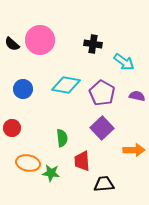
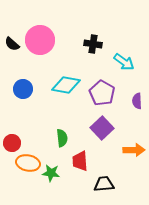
purple semicircle: moved 5 px down; rotated 105 degrees counterclockwise
red circle: moved 15 px down
red trapezoid: moved 2 px left
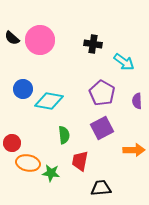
black semicircle: moved 6 px up
cyan diamond: moved 17 px left, 16 px down
purple square: rotated 15 degrees clockwise
green semicircle: moved 2 px right, 3 px up
red trapezoid: rotated 15 degrees clockwise
black trapezoid: moved 3 px left, 4 px down
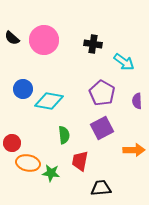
pink circle: moved 4 px right
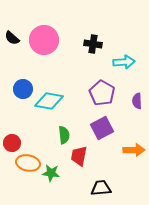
cyan arrow: rotated 40 degrees counterclockwise
red trapezoid: moved 1 px left, 5 px up
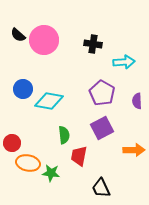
black semicircle: moved 6 px right, 3 px up
black trapezoid: rotated 110 degrees counterclockwise
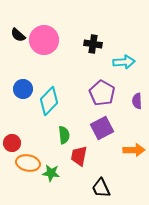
cyan diamond: rotated 56 degrees counterclockwise
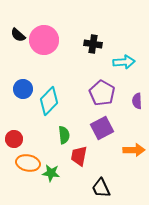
red circle: moved 2 px right, 4 px up
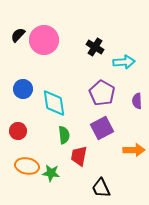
black semicircle: rotated 91 degrees clockwise
black cross: moved 2 px right, 3 px down; rotated 24 degrees clockwise
cyan diamond: moved 5 px right, 2 px down; rotated 52 degrees counterclockwise
red circle: moved 4 px right, 8 px up
orange ellipse: moved 1 px left, 3 px down
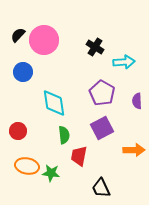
blue circle: moved 17 px up
